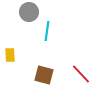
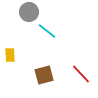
cyan line: rotated 60 degrees counterclockwise
brown square: rotated 30 degrees counterclockwise
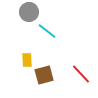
yellow rectangle: moved 17 px right, 5 px down
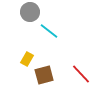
gray circle: moved 1 px right
cyan line: moved 2 px right
yellow rectangle: moved 1 px up; rotated 32 degrees clockwise
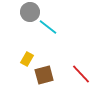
cyan line: moved 1 px left, 4 px up
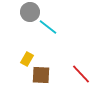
brown square: moved 3 px left; rotated 18 degrees clockwise
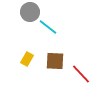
brown square: moved 14 px right, 14 px up
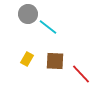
gray circle: moved 2 px left, 2 px down
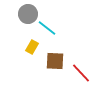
cyan line: moved 1 px left, 1 px down
yellow rectangle: moved 5 px right, 12 px up
red line: moved 1 px up
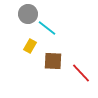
yellow rectangle: moved 2 px left, 1 px up
brown square: moved 2 px left
